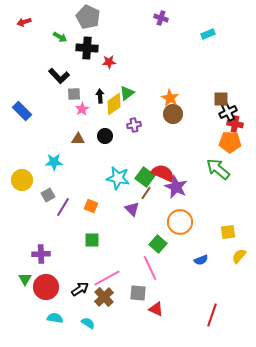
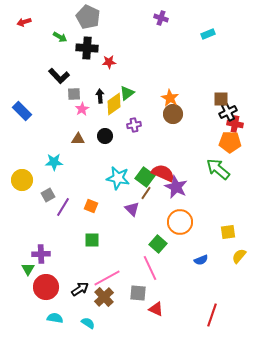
green triangle at (25, 279): moved 3 px right, 10 px up
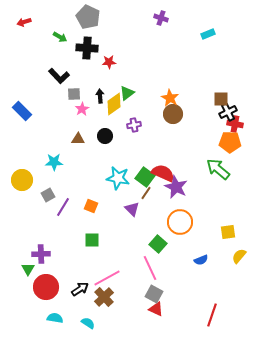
gray square at (138, 293): moved 16 px right, 1 px down; rotated 24 degrees clockwise
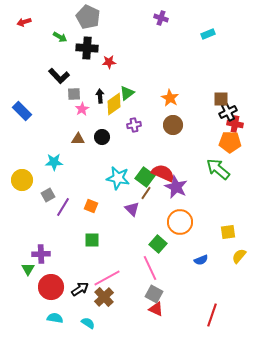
brown circle at (173, 114): moved 11 px down
black circle at (105, 136): moved 3 px left, 1 px down
red circle at (46, 287): moved 5 px right
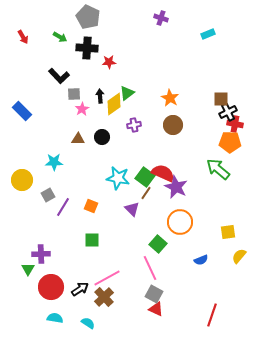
red arrow at (24, 22): moved 1 px left, 15 px down; rotated 104 degrees counterclockwise
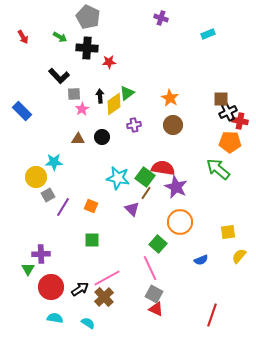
red cross at (235, 124): moved 5 px right, 3 px up
red semicircle at (163, 173): moved 5 px up; rotated 15 degrees counterclockwise
yellow circle at (22, 180): moved 14 px right, 3 px up
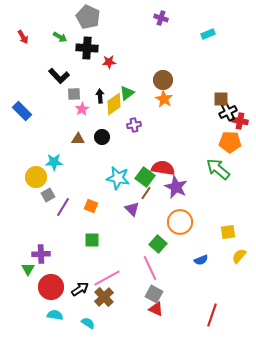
orange star at (170, 98): moved 6 px left, 1 px down
brown circle at (173, 125): moved 10 px left, 45 px up
cyan semicircle at (55, 318): moved 3 px up
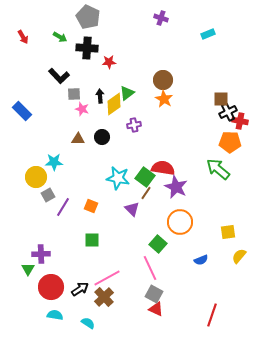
pink star at (82, 109): rotated 24 degrees counterclockwise
